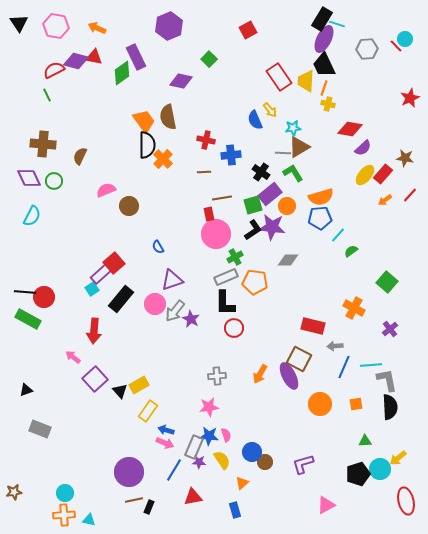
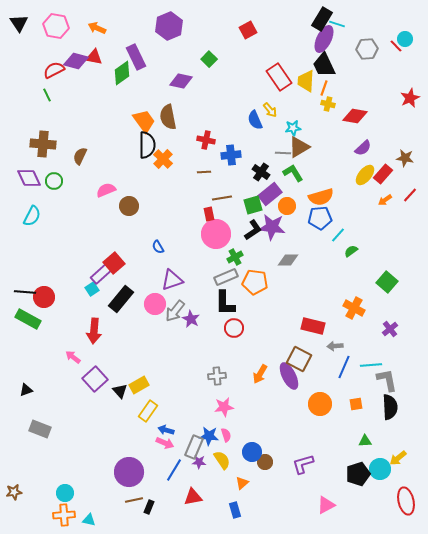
red diamond at (350, 129): moved 5 px right, 13 px up
pink star at (209, 407): moved 15 px right
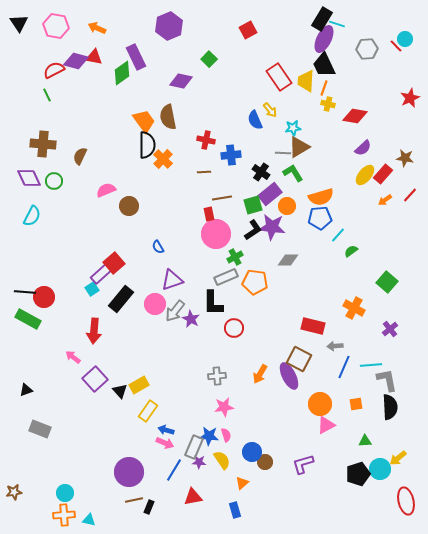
black L-shape at (225, 303): moved 12 px left
pink triangle at (326, 505): moved 80 px up
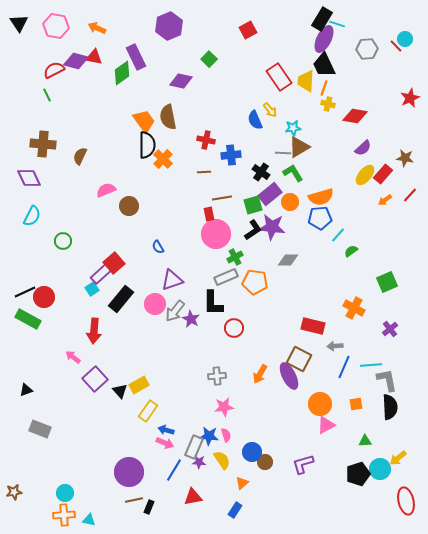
green circle at (54, 181): moved 9 px right, 60 px down
orange circle at (287, 206): moved 3 px right, 4 px up
green square at (387, 282): rotated 25 degrees clockwise
black line at (25, 292): rotated 30 degrees counterclockwise
blue rectangle at (235, 510): rotated 49 degrees clockwise
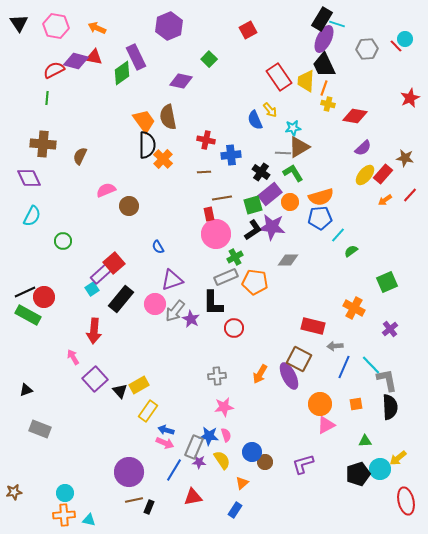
green line at (47, 95): moved 3 px down; rotated 32 degrees clockwise
green rectangle at (28, 319): moved 4 px up
pink arrow at (73, 357): rotated 21 degrees clockwise
cyan line at (371, 365): rotated 50 degrees clockwise
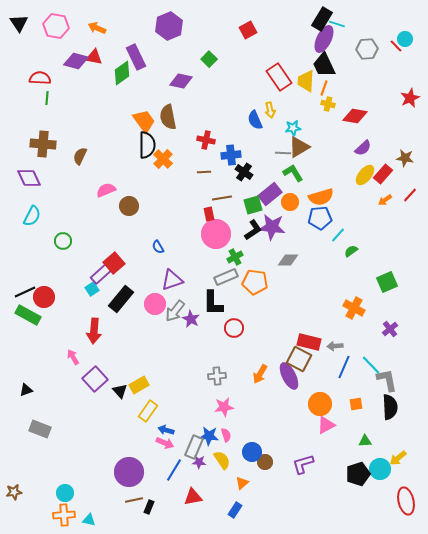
red semicircle at (54, 70): moved 14 px left, 8 px down; rotated 30 degrees clockwise
yellow arrow at (270, 110): rotated 28 degrees clockwise
black cross at (261, 172): moved 17 px left
red rectangle at (313, 326): moved 4 px left, 16 px down
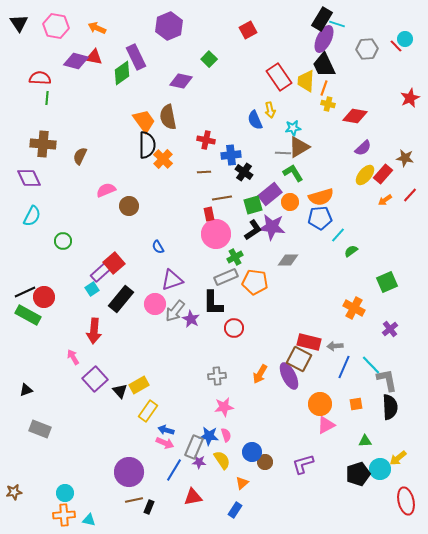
purple rectangle at (101, 274): moved 2 px up
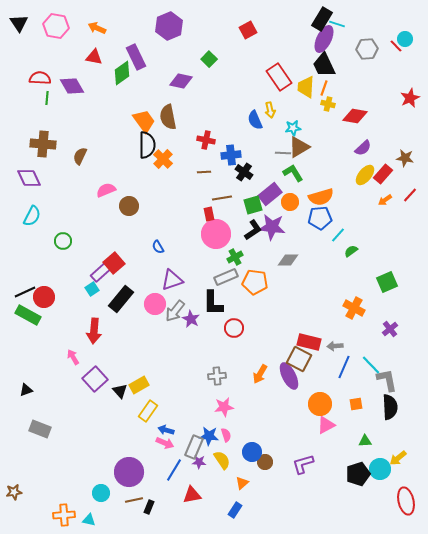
purple diamond at (76, 61): moved 4 px left, 25 px down; rotated 45 degrees clockwise
yellow trapezoid at (306, 81): moved 6 px down
cyan circle at (65, 493): moved 36 px right
red triangle at (193, 497): moved 1 px left, 2 px up
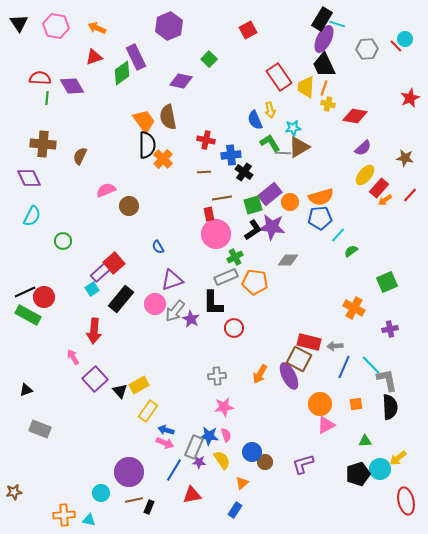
red triangle at (94, 57): rotated 30 degrees counterclockwise
green L-shape at (293, 173): moved 23 px left, 30 px up
red rectangle at (383, 174): moved 4 px left, 14 px down
purple cross at (390, 329): rotated 28 degrees clockwise
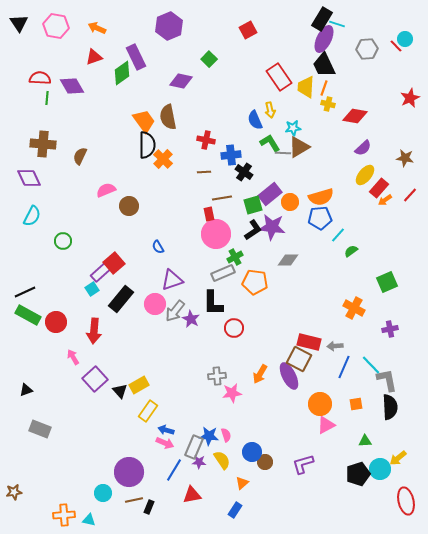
gray rectangle at (226, 277): moved 3 px left, 4 px up
red circle at (44, 297): moved 12 px right, 25 px down
pink star at (224, 407): moved 8 px right, 14 px up
cyan circle at (101, 493): moved 2 px right
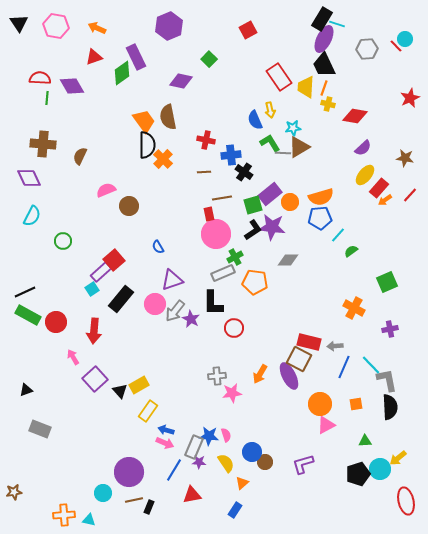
red square at (114, 263): moved 3 px up
yellow semicircle at (222, 460): moved 4 px right, 3 px down
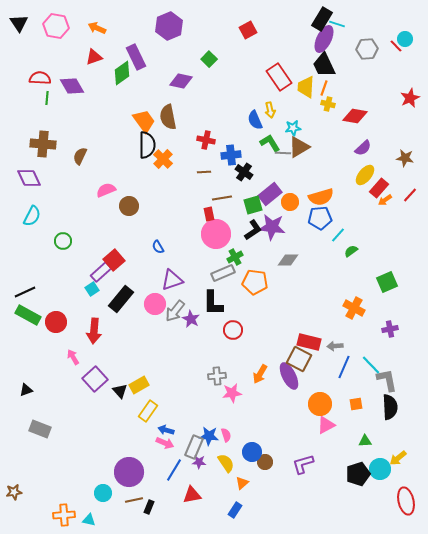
red circle at (234, 328): moved 1 px left, 2 px down
